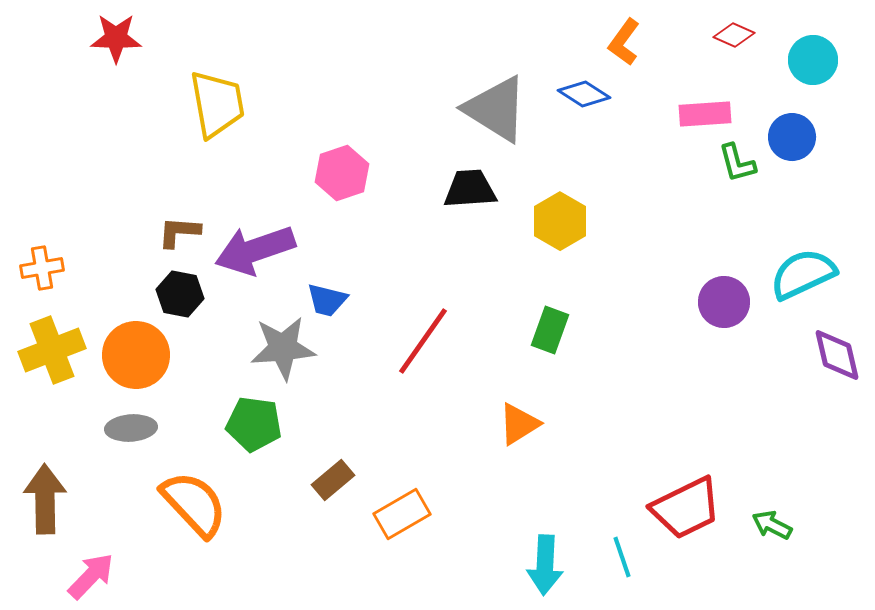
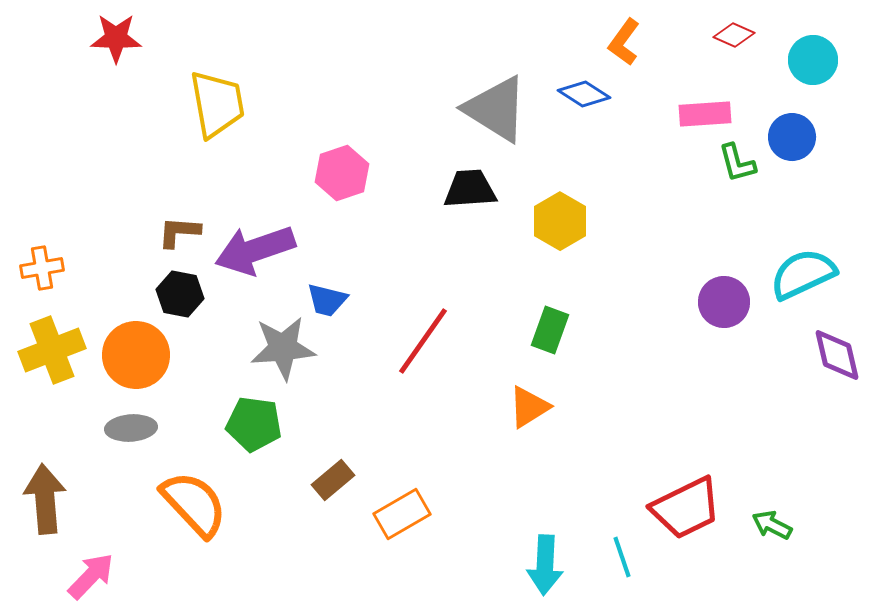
orange triangle: moved 10 px right, 17 px up
brown arrow: rotated 4 degrees counterclockwise
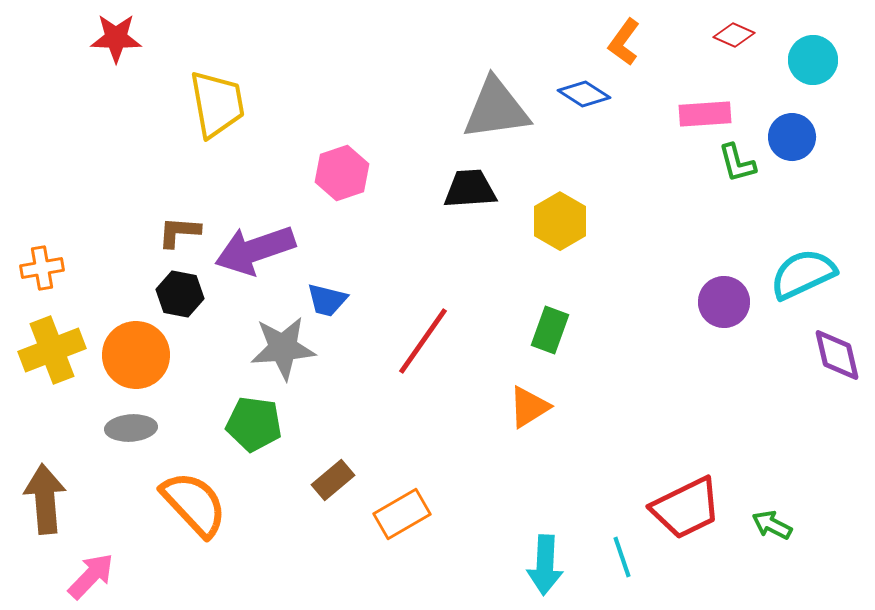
gray triangle: rotated 40 degrees counterclockwise
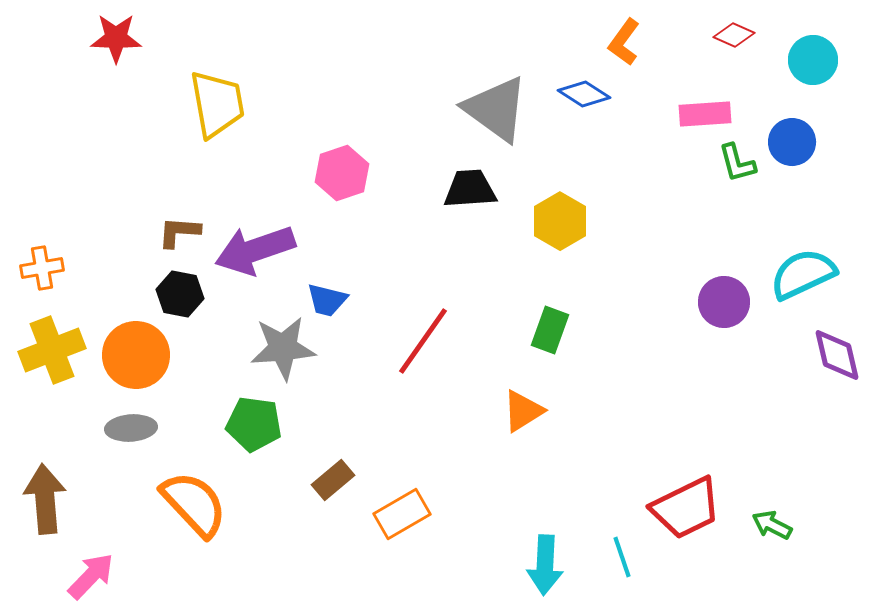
gray triangle: rotated 44 degrees clockwise
blue circle: moved 5 px down
orange triangle: moved 6 px left, 4 px down
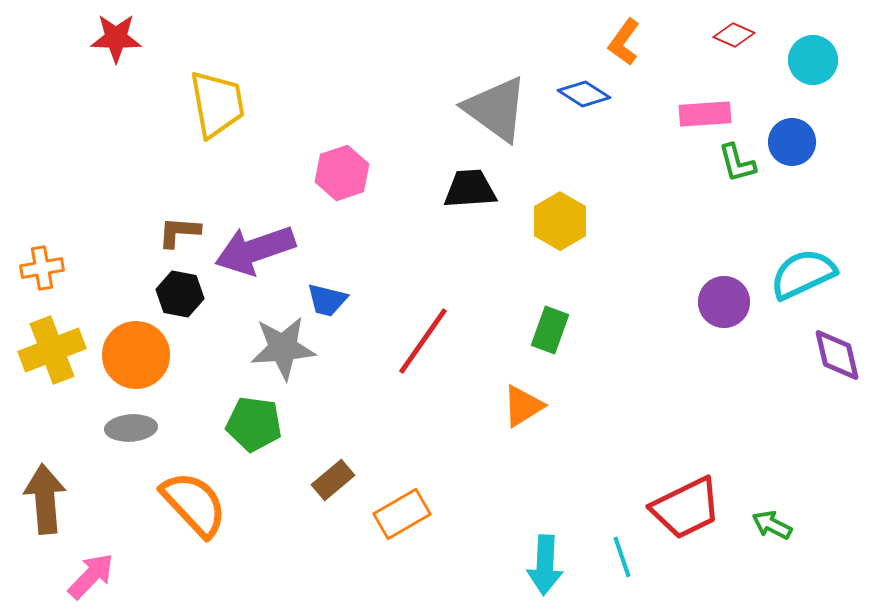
orange triangle: moved 5 px up
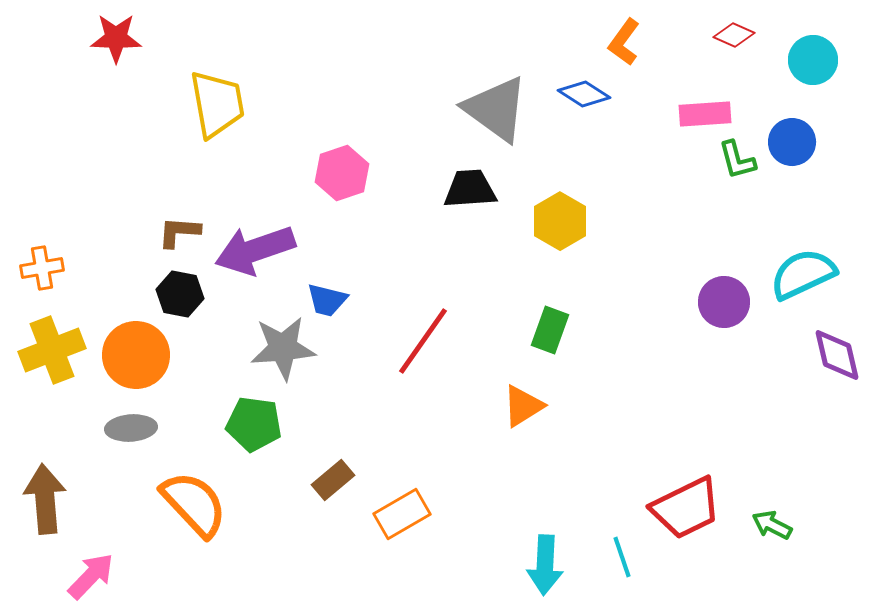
green L-shape: moved 3 px up
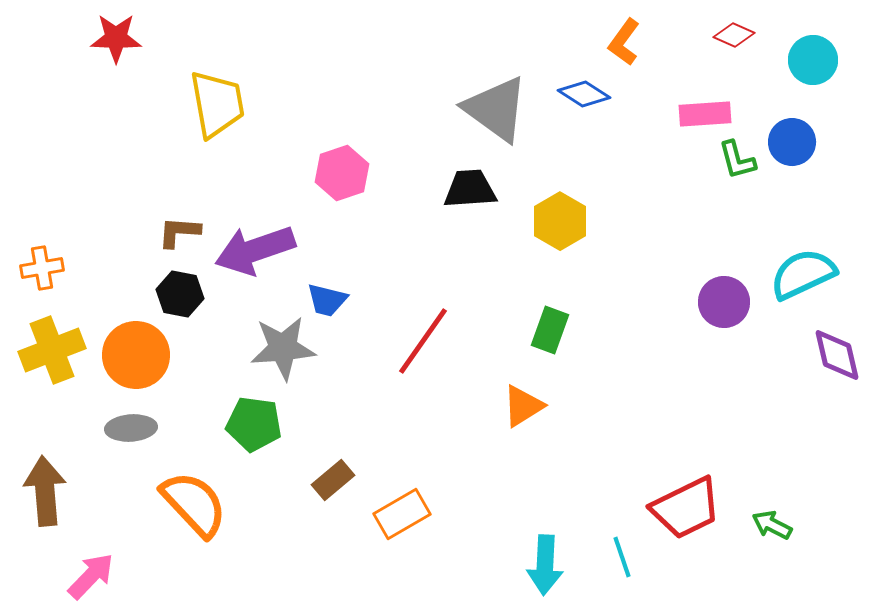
brown arrow: moved 8 px up
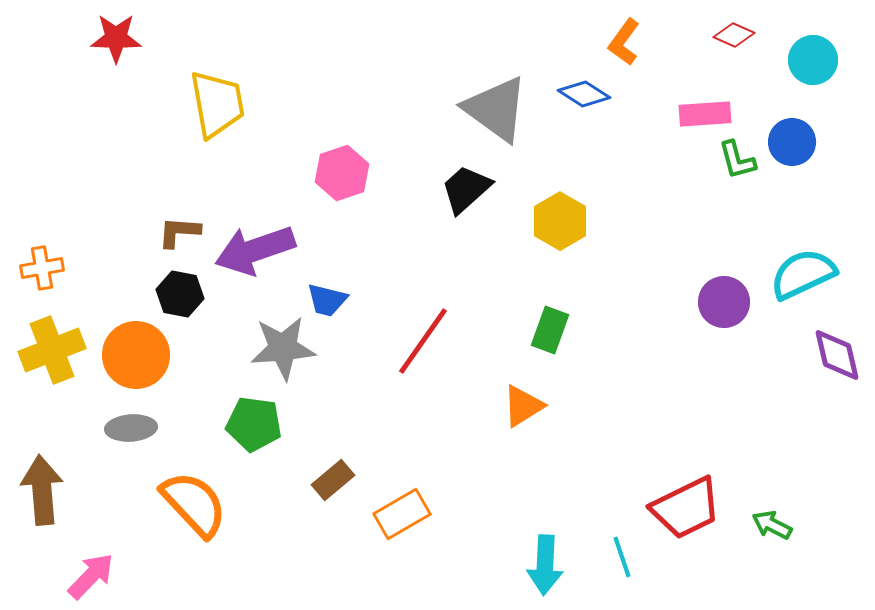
black trapezoid: moved 4 px left; rotated 38 degrees counterclockwise
brown arrow: moved 3 px left, 1 px up
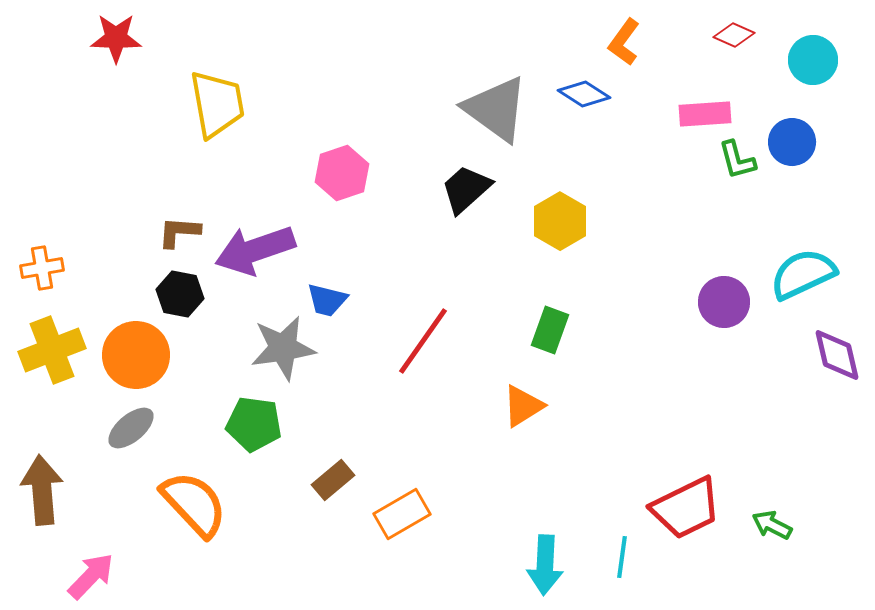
gray star: rotated 4 degrees counterclockwise
gray ellipse: rotated 36 degrees counterclockwise
cyan line: rotated 27 degrees clockwise
